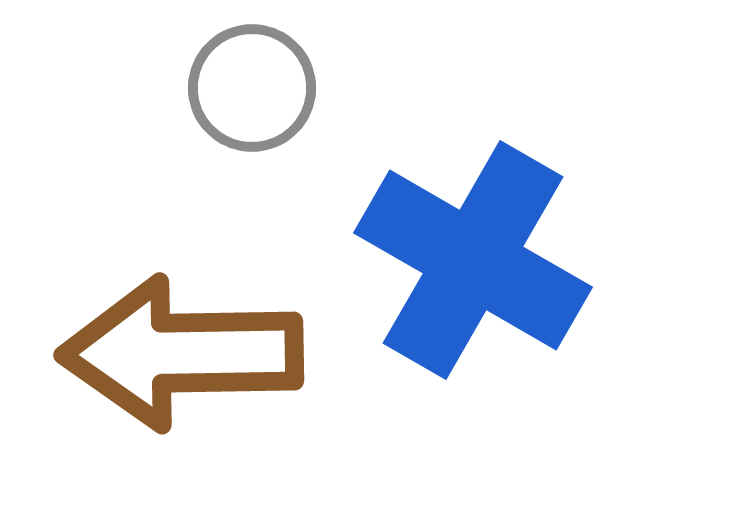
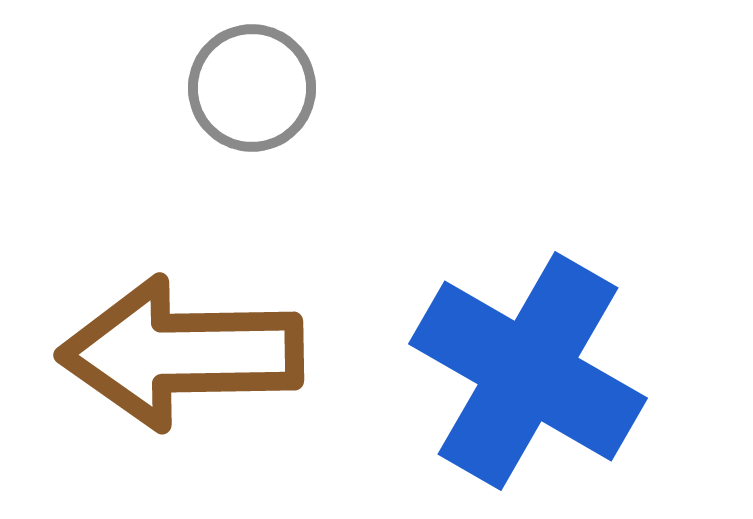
blue cross: moved 55 px right, 111 px down
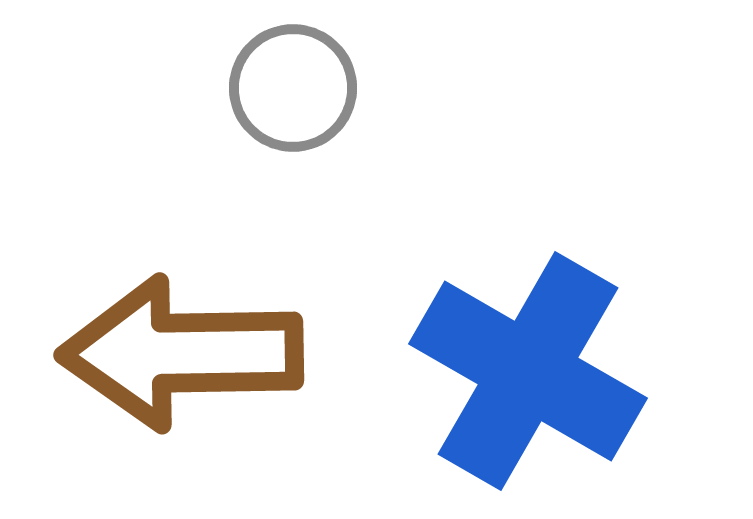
gray circle: moved 41 px right
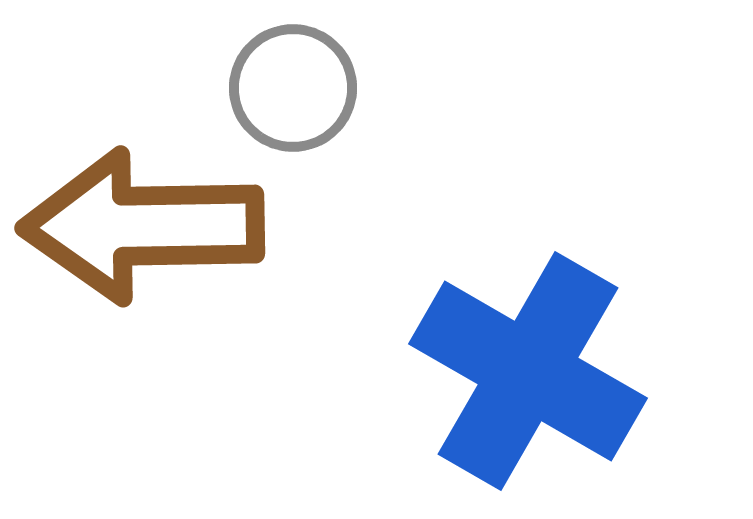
brown arrow: moved 39 px left, 127 px up
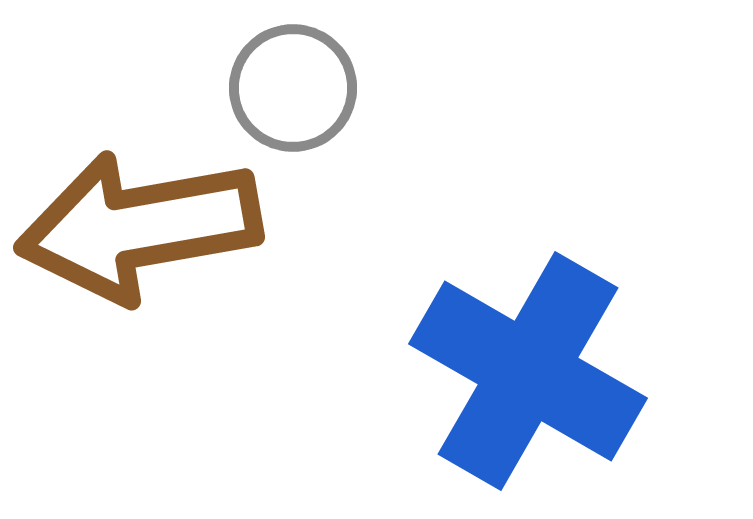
brown arrow: moved 3 px left, 1 px down; rotated 9 degrees counterclockwise
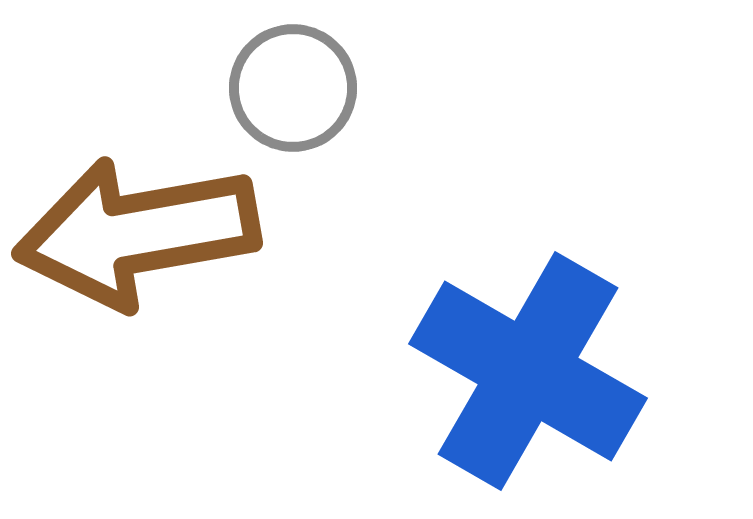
brown arrow: moved 2 px left, 6 px down
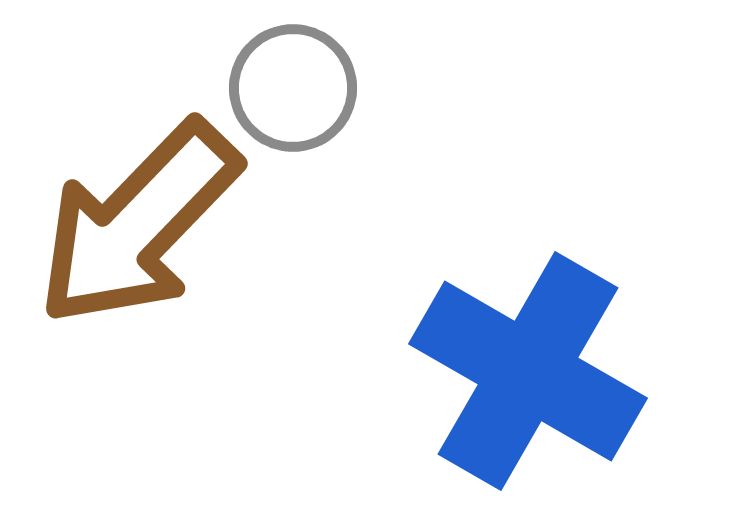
brown arrow: moved 1 px right, 9 px up; rotated 36 degrees counterclockwise
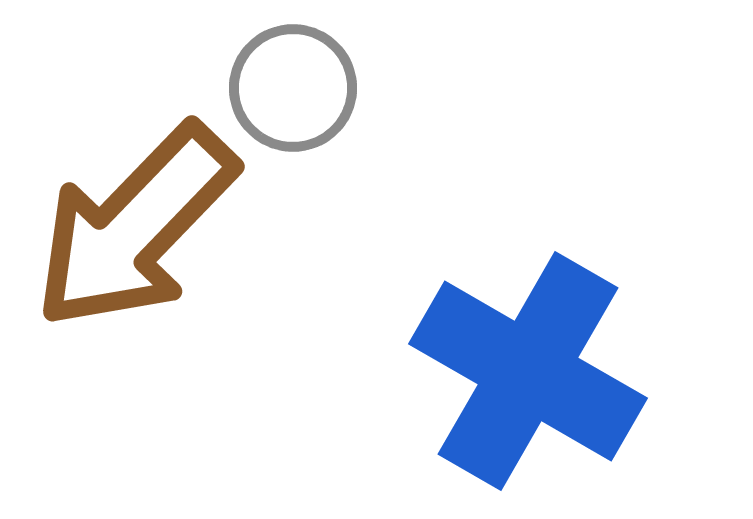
brown arrow: moved 3 px left, 3 px down
